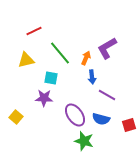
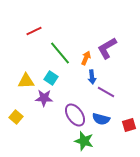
yellow triangle: moved 21 px down; rotated 12 degrees clockwise
cyan square: rotated 24 degrees clockwise
purple line: moved 1 px left, 3 px up
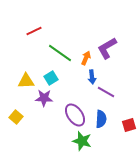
green line: rotated 15 degrees counterclockwise
cyan square: rotated 24 degrees clockwise
blue semicircle: rotated 102 degrees counterclockwise
green star: moved 2 px left
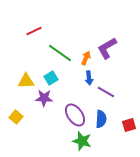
blue arrow: moved 3 px left, 1 px down
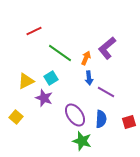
purple L-shape: rotated 10 degrees counterclockwise
yellow triangle: rotated 24 degrees counterclockwise
purple star: rotated 18 degrees clockwise
red square: moved 3 px up
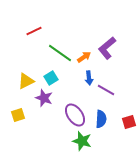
orange arrow: moved 2 px left, 1 px up; rotated 32 degrees clockwise
purple line: moved 2 px up
yellow square: moved 2 px right, 2 px up; rotated 32 degrees clockwise
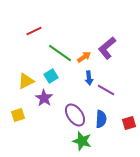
cyan square: moved 2 px up
purple star: rotated 12 degrees clockwise
red square: moved 1 px down
